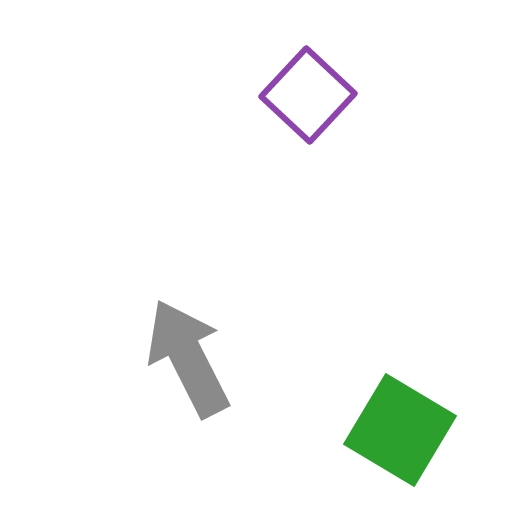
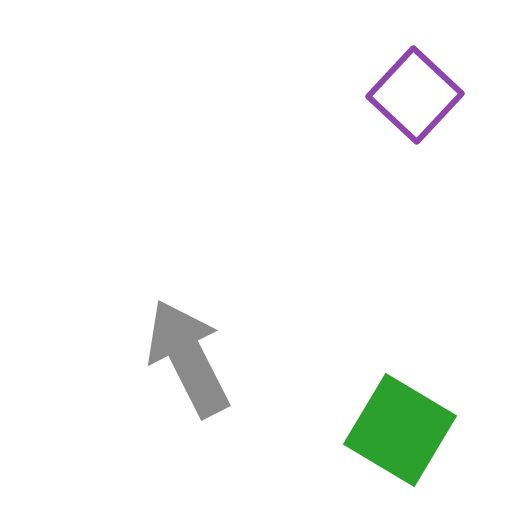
purple square: moved 107 px right
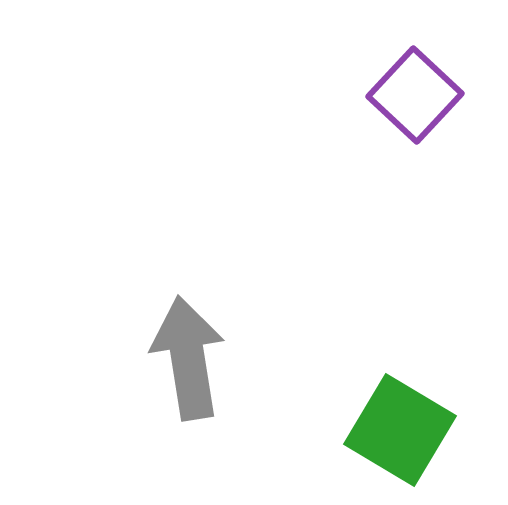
gray arrow: rotated 18 degrees clockwise
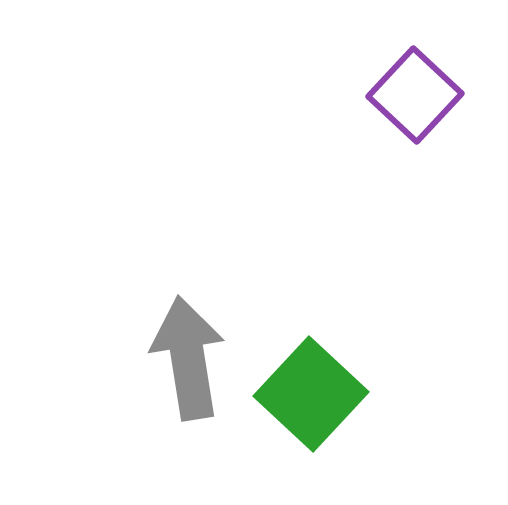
green square: moved 89 px left, 36 px up; rotated 12 degrees clockwise
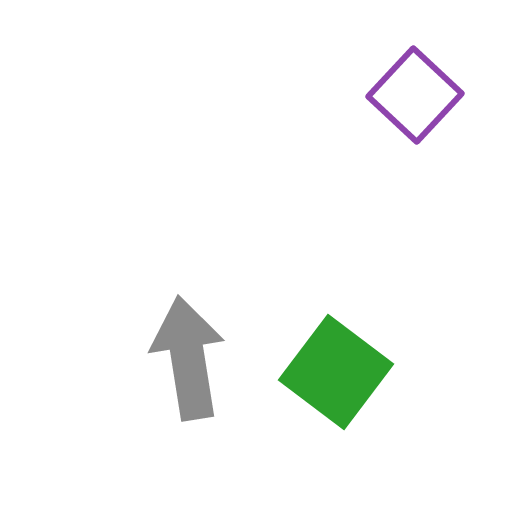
green square: moved 25 px right, 22 px up; rotated 6 degrees counterclockwise
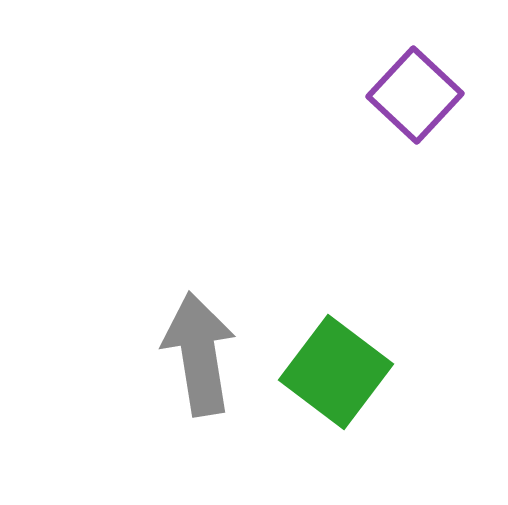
gray arrow: moved 11 px right, 4 px up
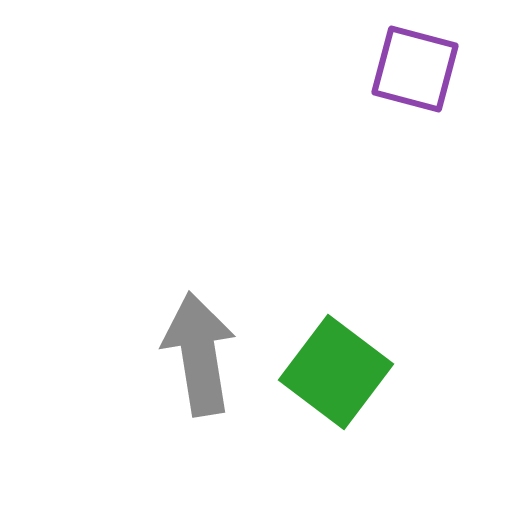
purple square: moved 26 px up; rotated 28 degrees counterclockwise
